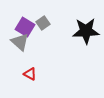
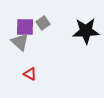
purple square: rotated 30 degrees counterclockwise
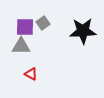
black star: moved 3 px left
gray triangle: moved 1 px right, 4 px down; rotated 42 degrees counterclockwise
red triangle: moved 1 px right
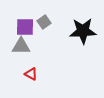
gray square: moved 1 px right, 1 px up
